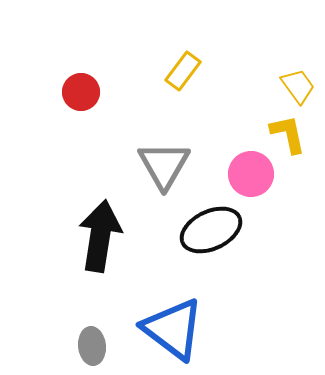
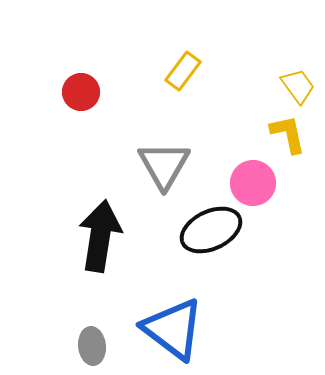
pink circle: moved 2 px right, 9 px down
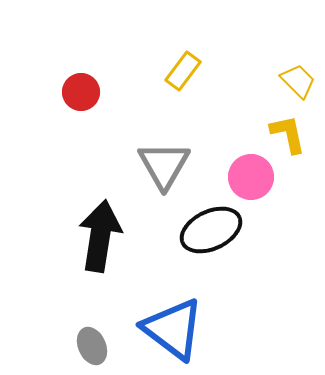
yellow trapezoid: moved 5 px up; rotated 9 degrees counterclockwise
pink circle: moved 2 px left, 6 px up
gray ellipse: rotated 18 degrees counterclockwise
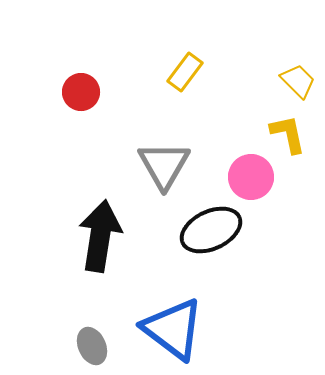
yellow rectangle: moved 2 px right, 1 px down
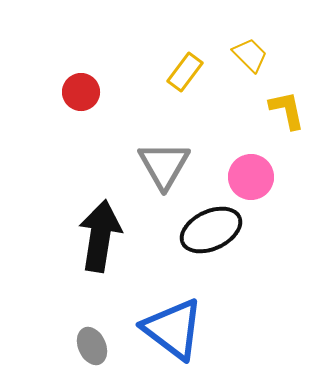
yellow trapezoid: moved 48 px left, 26 px up
yellow L-shape: moved 1 px left, 24 px up
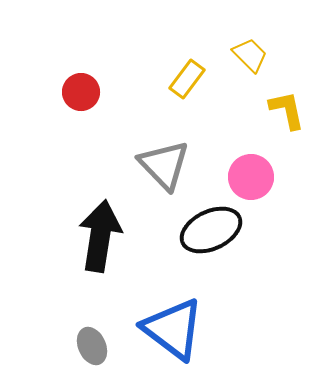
yellow rectangle: moved 2 px right, 7 px down
gray triangle: rotated 14 degrees counterclockwise
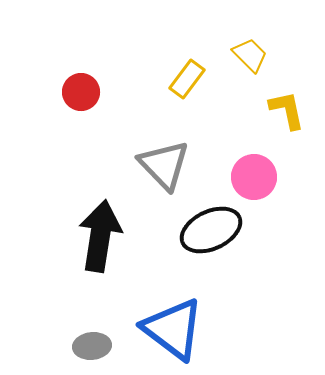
pink circle: moved 3 px right
gray ellipse: rotated 72 degrees counterclockwise
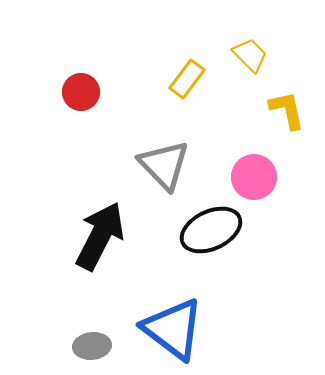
black arrow: rotated 18 degrees clockwise
